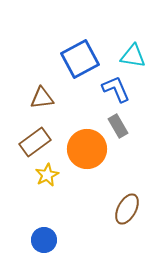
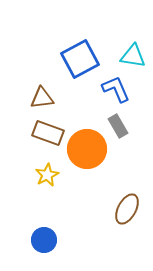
brown rectangle: moved 13 px right, 9 px up; rotated 56 degrees clockwise
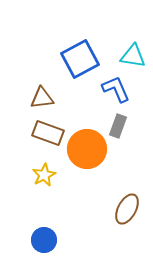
gray rectangle: rotated 50 degrees clockwise
yellow star: moved 3 px left
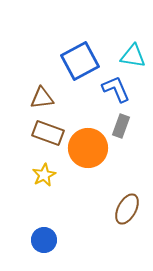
blue square: moved 2 px down
gray rectangle: moved 3 px right
orange circle: moved 1 px right, 1 px up
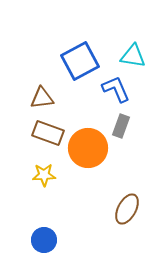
yellow star: rotated 25 degrees clockwise
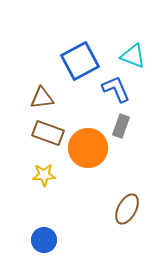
cyan triangle: rotated 12 degrees clockwise
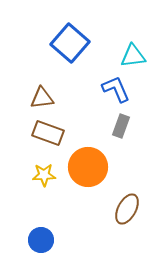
cyan triangle: rotated 28 degrees counterclockwise
blue square: moved 10 px left, 18 px up; rotated 21 degrees counterclockwise
orange circle: moved 19 px down
blue circle: moved 3 px left
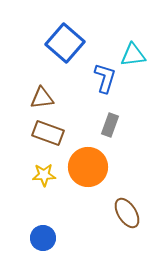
blue square: moved 5 px left
cyan triangle: moved 1 px up
blue L-shape: moved 11 px left, 11 px up; rotated 40 degrees clockwise
gray rectangle: moved 11 px left, 1 px up
brown ellipse: moved 4 px down; rotated 60 degrees counterclockwise
blue circle: moved 2 px right, 2 px up
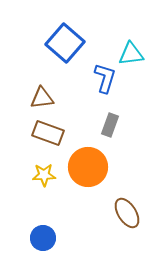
cyan triangle: moved 2 px left, 1 px up
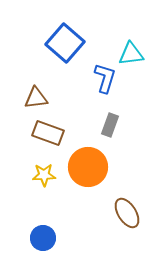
brown triangle: moved 6 px left
